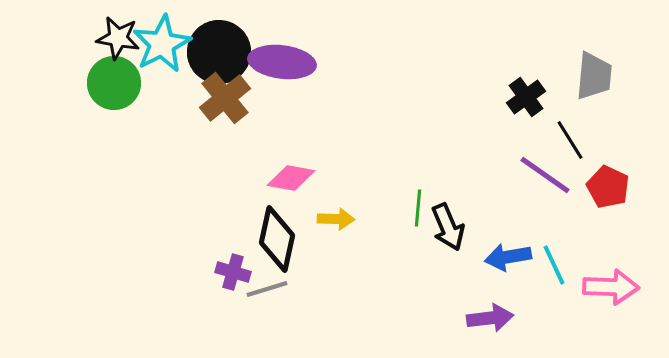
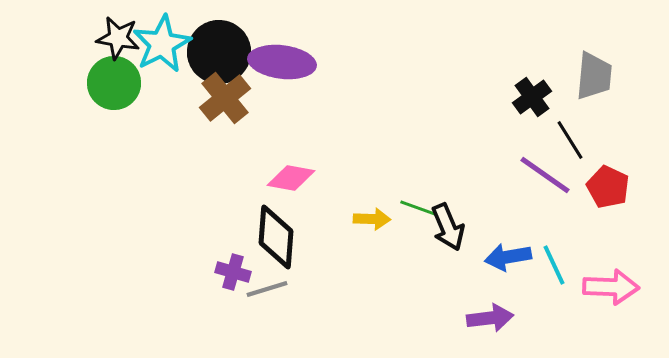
black cross: moved 6 px right
green line: rotated 75 degrees counterclockwise
yellow arrow: moved 36 px right
black diamond: moved 1 px left, 2 px up; rotated 8 degrees counterclockwise
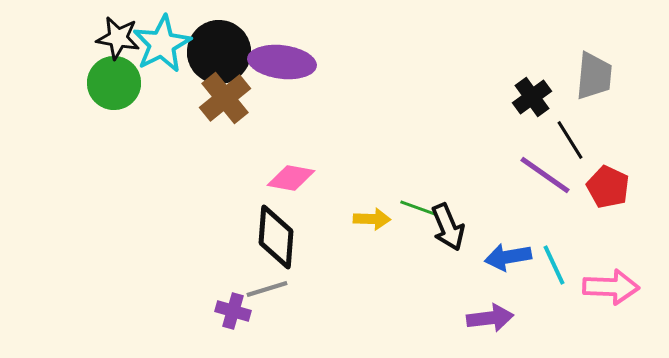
purple cross: moved 39 px down
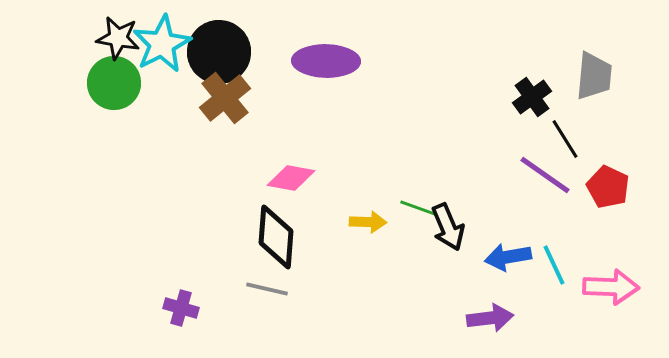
purple ellipse: moved 44 px right, 1 px up; rotated 6 degrees counterclockwise
black line: moved 5 px left, 1 px up
yellow arrow: moved 4 px left, 3 px down
gray line: rotated 30 degrees clockwise
purple cross: moved 52 px left, 3 px up
